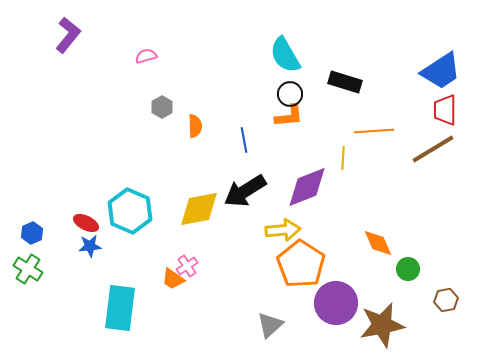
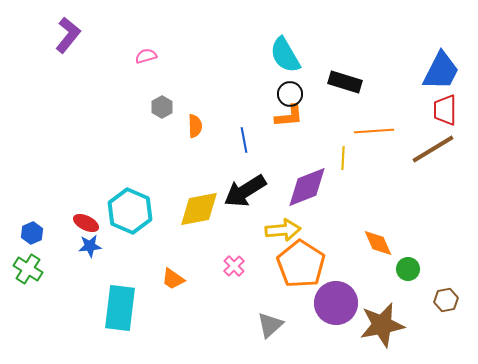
blue trapezoid: rotated 30 degrees counterclockwise
pink cross: moved 47 px right; rotated 10 degrees counterclockwise
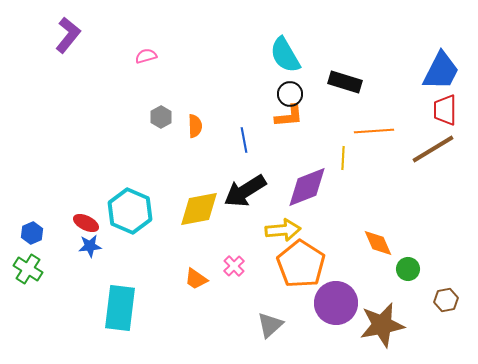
gray hexagon: moved 1 px left, 10 px down
orange trapezoid: moved 23 px right
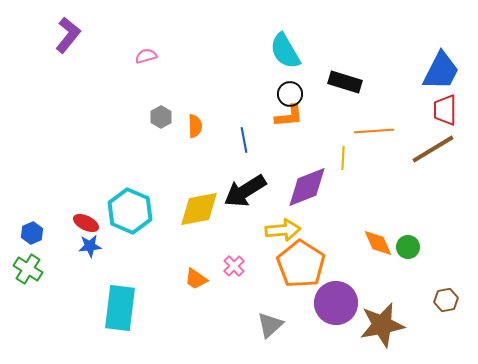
cyan semicircle: moved 4 px up
green circle: moved 22 px up
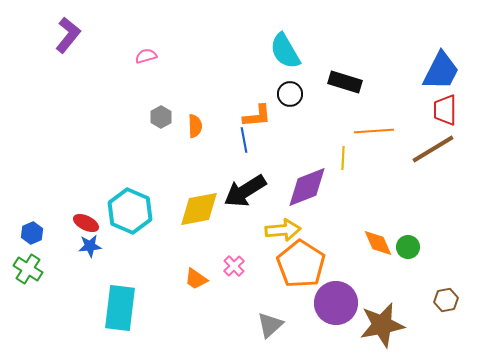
orange L-shape: moved 32 px left
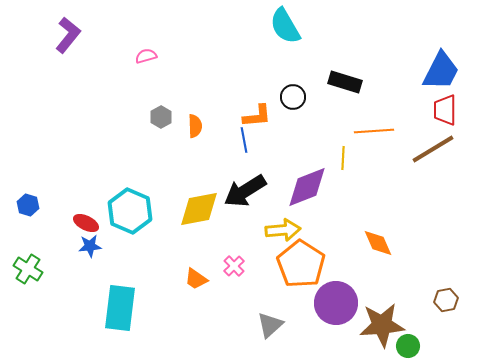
cyan semicircle: moved 25 px up
black circle: moved 3 px right, 3 px down
blue hexagon: moved 4 px left, 28 px up; rotated 20 degrees counterclockwise
green circle: moved 99 px down
brown star: rotated 6 degrees clockwise
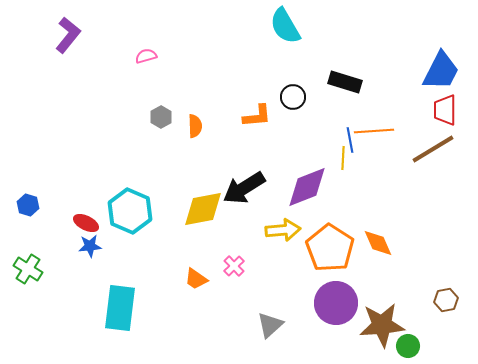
blue line: moved 106 px right
black arrow: moved 1 px left, 3 px up
yellow diamond: moved 4 px right
orange pentagon: moved 29 px right, 16 px up
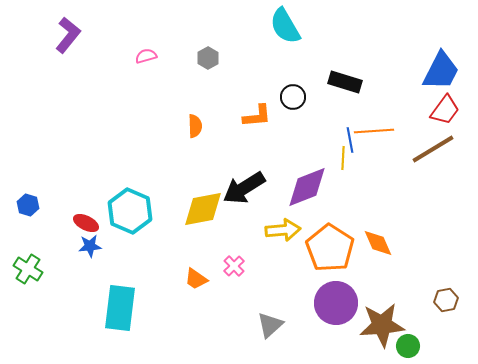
red trapezoid: rotated 144 degrees counterclockwise
gray hexagon: moved 47 px right, 59 px up
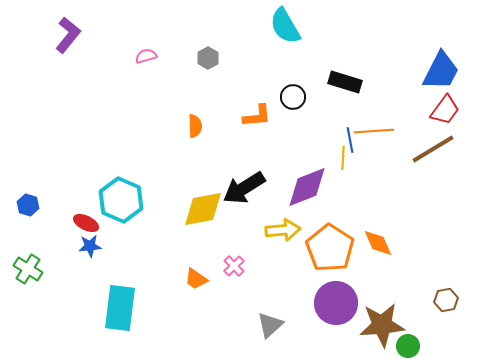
cyan hexagon: moved 9 px left, 11 px up
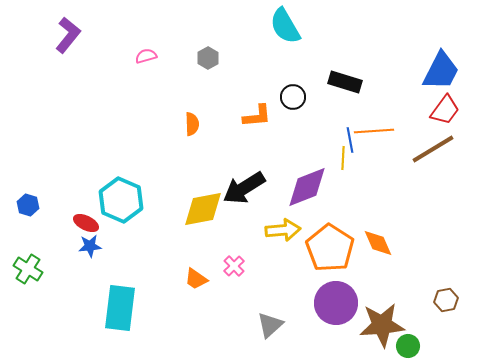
orange semicircle: moved 3 px left, 2 px up
